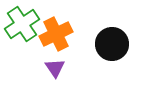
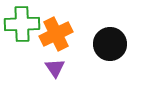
green cross: rotated 32 degrees clockwise
black circle: moved 2 px left
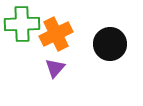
purple triangle: rotated 15 degrees clockwise
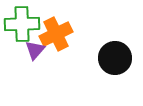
black circle: moved 5 px right, 14 px down
purple triangle: moved 20 px left, 18 px up
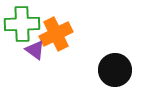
purple triangle: rotated 35 degrees counterclockwise
black circle: moved 12 px down
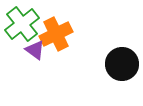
green cross: rotated 36 degrees counterclockwise
black circle: moved 7 px right, 6 px up
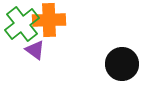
orange cross: moved 7 px left, 14 px up; rotated 24 degrees clockwise
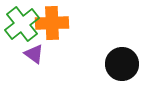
orange cross: moved 3 px right, 3 px down
purple triangle: moved 1 px left, 4 px down
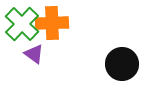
green cross: rotated 8 degrees counterclockwise
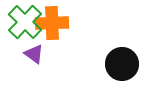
green cross: moved 3 px right, 2 px up
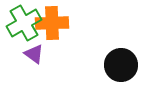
green cross: moved 1 px left, 1 px down; rotated 16 degrees clockwise
black circle: moved 1 px left, 1 px down
